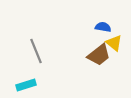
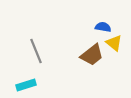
brown trapezoid: moved 7 px left
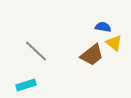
gray line: rotated 25 degrees counterclockwise
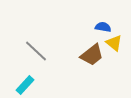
cyan rectangle: moved 1 px left; rotated 30 degrees counterclockwise
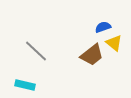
blue semicircle: rotated 28 degrees counterclockwise
cyan rectangle: rotated 60 degrees clockwise
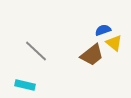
blue semicircle: moved 3 px down
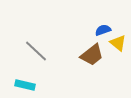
yellow triangle: moved 4 px right
